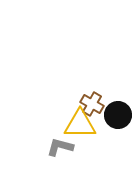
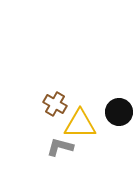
brown cross: moved 37 px left
black circle: moved 1 px right, 3 px up
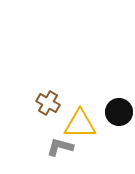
brown cross: moved 7 px left, 1 px up
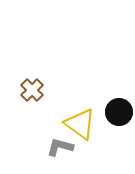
brown cross: moved 16 px left, 13 px up; rotated 15 degrees clockwise
yellow triangle: rotated 36 degrees clockwise
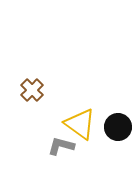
black circle: moved 1 px left, 15 px down
gray L-shape: moved 1 px right, 1 px up
